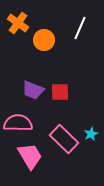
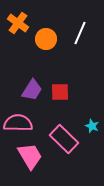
white line: moved 5 px down
orange circle: moved 2 px right, 1 px up
purple trapezoid: moved 1 px left; rotated 80 degrees counterclockwise
cyan star: moved 1 px right, 8 px up; rotated 24 degrees counterclockwise
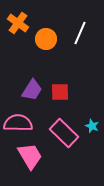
pink rectangle: moved 6 px up
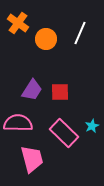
cyan star: rotated 24 degrees clockwise
pink trapezoid: moved 2 px right, 3 px down; rotated 16 degrees clockwise
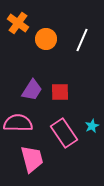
white line: moved 2 px right, 7 px down
pink rectangle: rotated 12 degrees clockwise
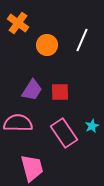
orange circle: moved 1 px right, 6 px down
pink trapezoid: moved 9 px down
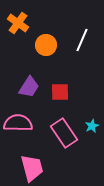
orange circle: moved 1 px left
purple trapezoid: moved 3 px left, 3 px up
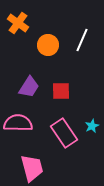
orange circle: moved 2 px right
red square: moved 1 px right, 1 px up
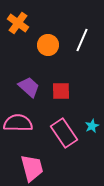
purple trapezoid: rotated 80 degrees counterclockwise
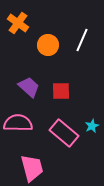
pink rectangle: rotated 16 degrees counterclockwise
